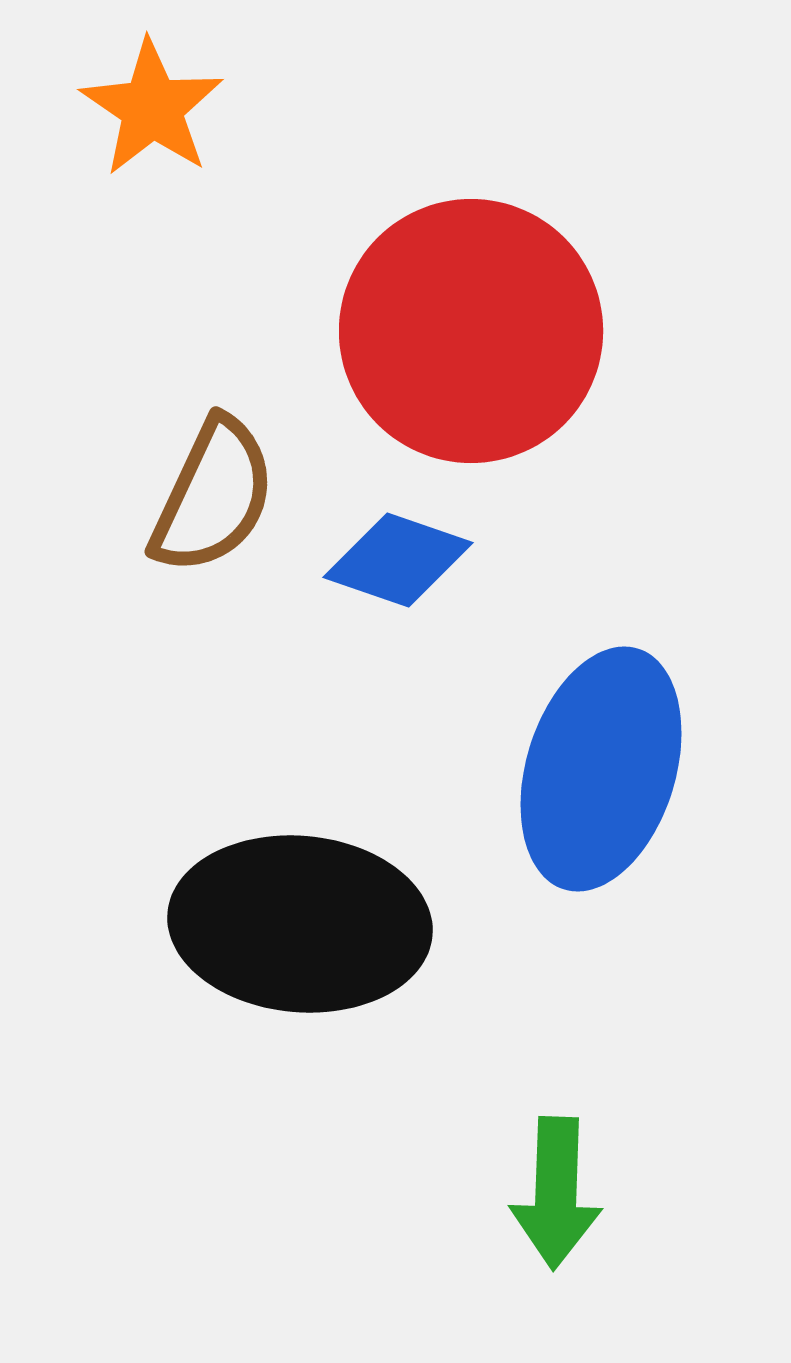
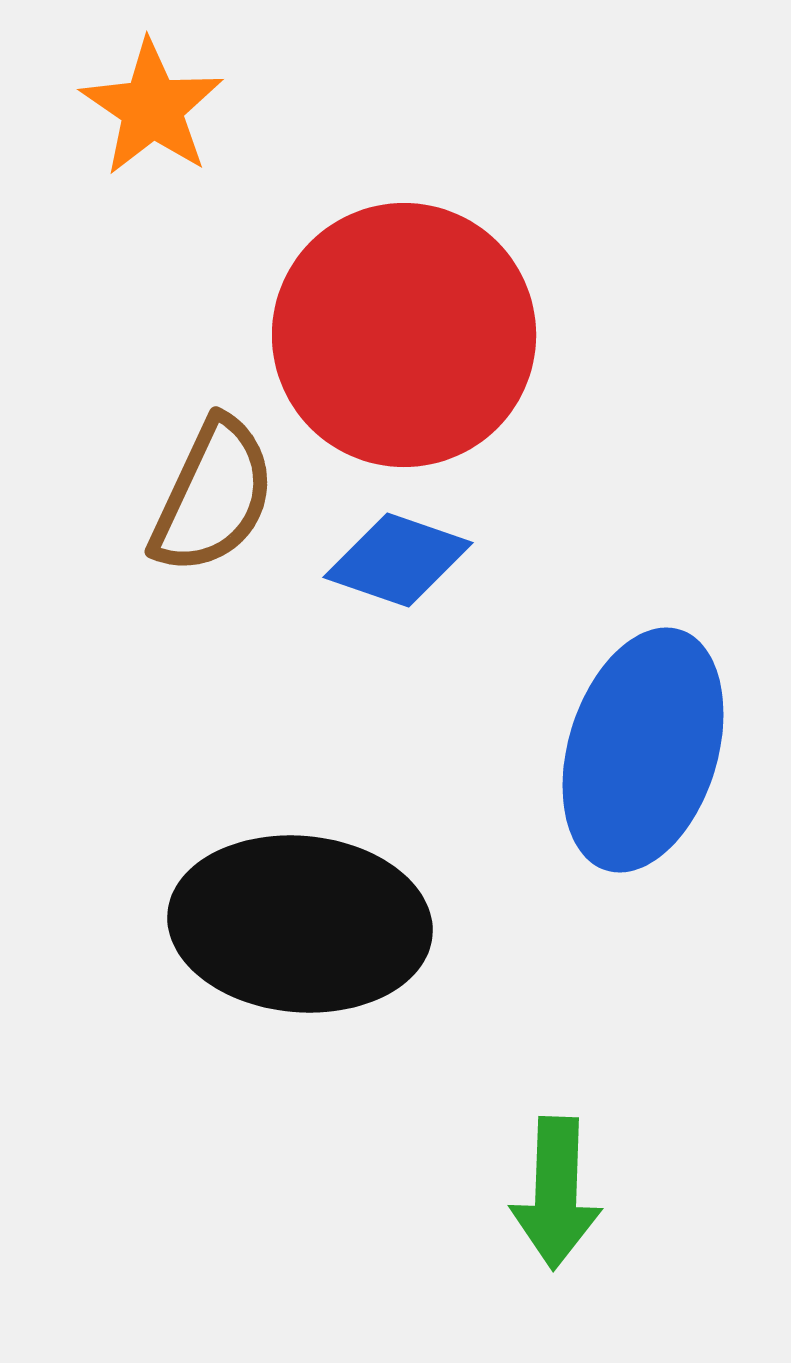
red circle: moved 67 px left, 4 px down
blue ellipse: moved 42 px right, 19 px up
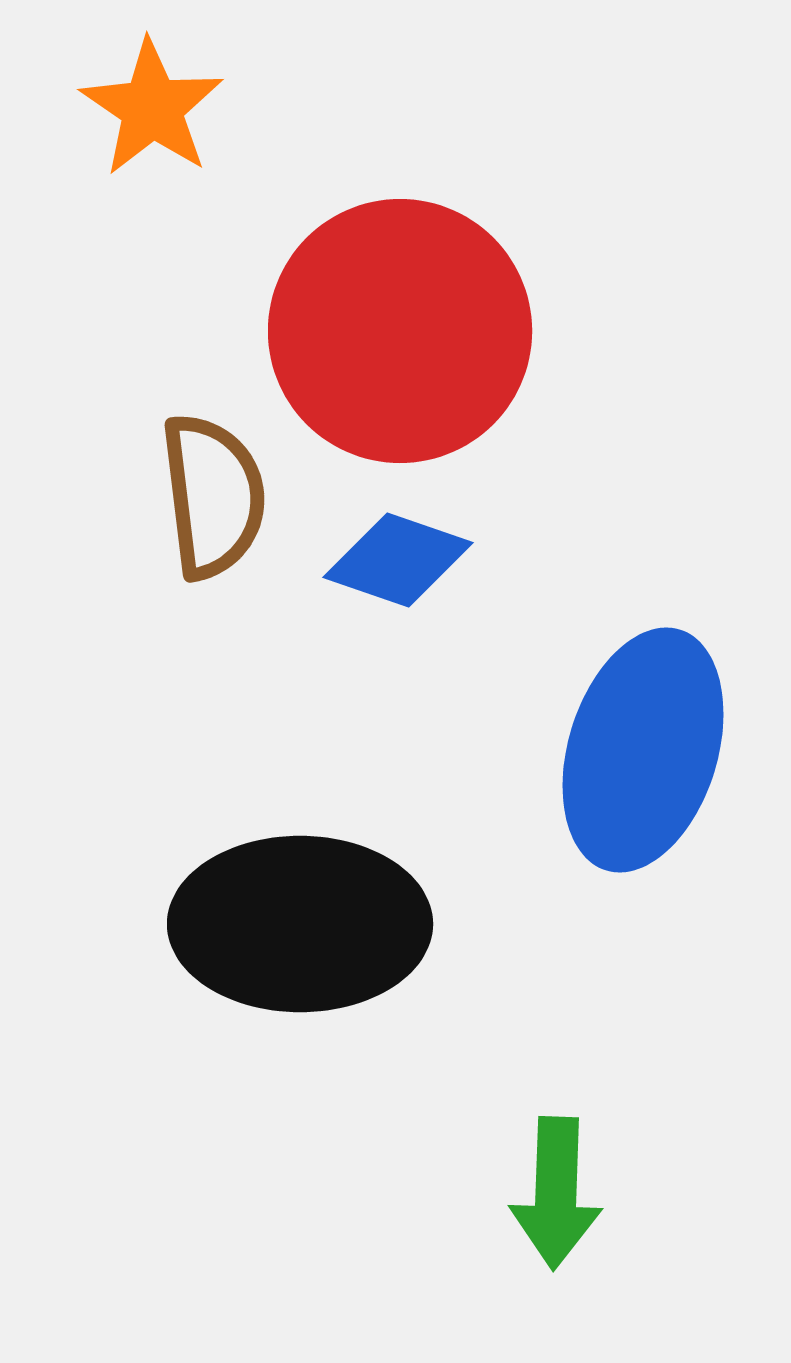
red circle: moved 4 px left, 4 px up
brown semicircle: rotated 32 degrees counterclockwise
black ellipse: rotated 5 degrees counterclockwise
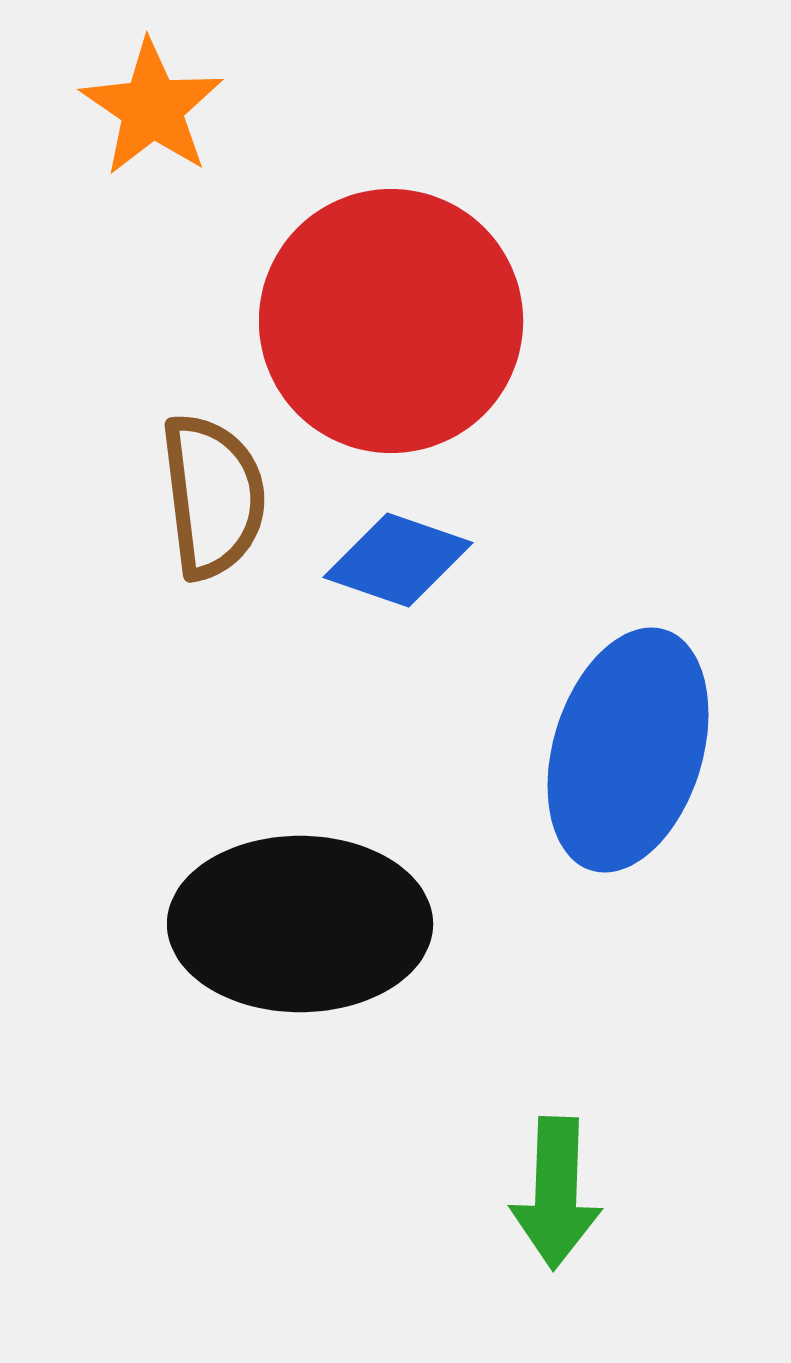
red circle: moved 9 px left, 10 px up
blue ellipse: moved 15 px left
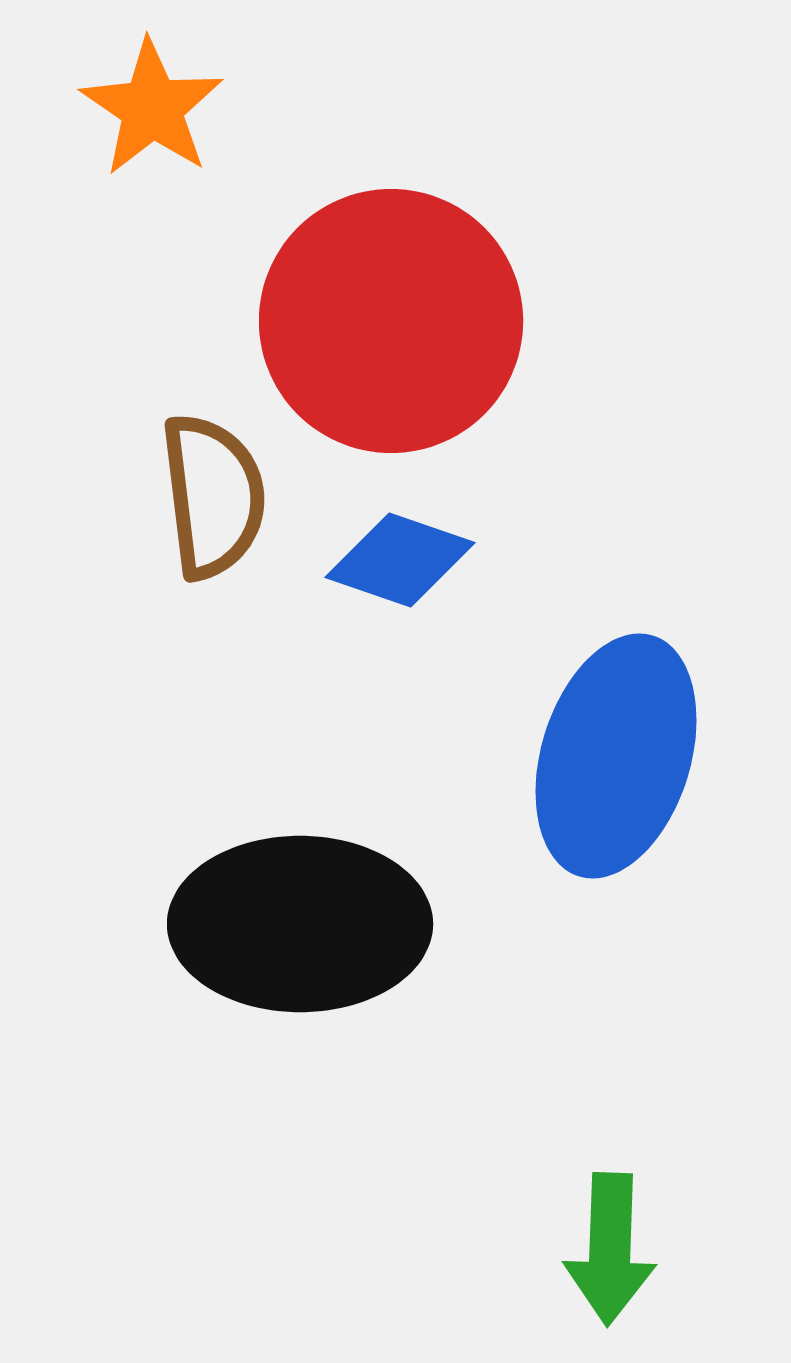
blue diamond: moved 2 px right
blue ellipse: moved 12 px left, 6 px down
green arrow: moved 54 px right, 56 px down
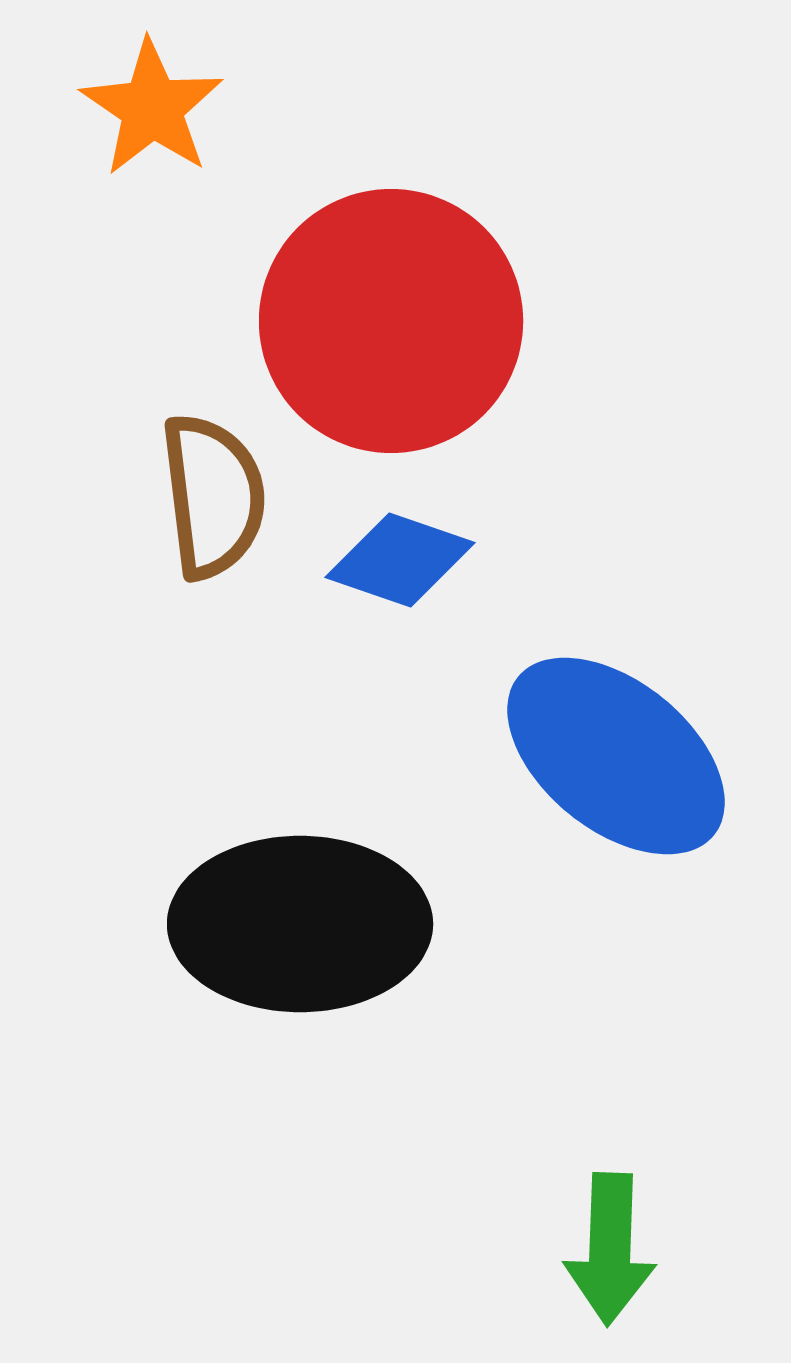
blue ellipse: rotated 68 degrees counterclockwise
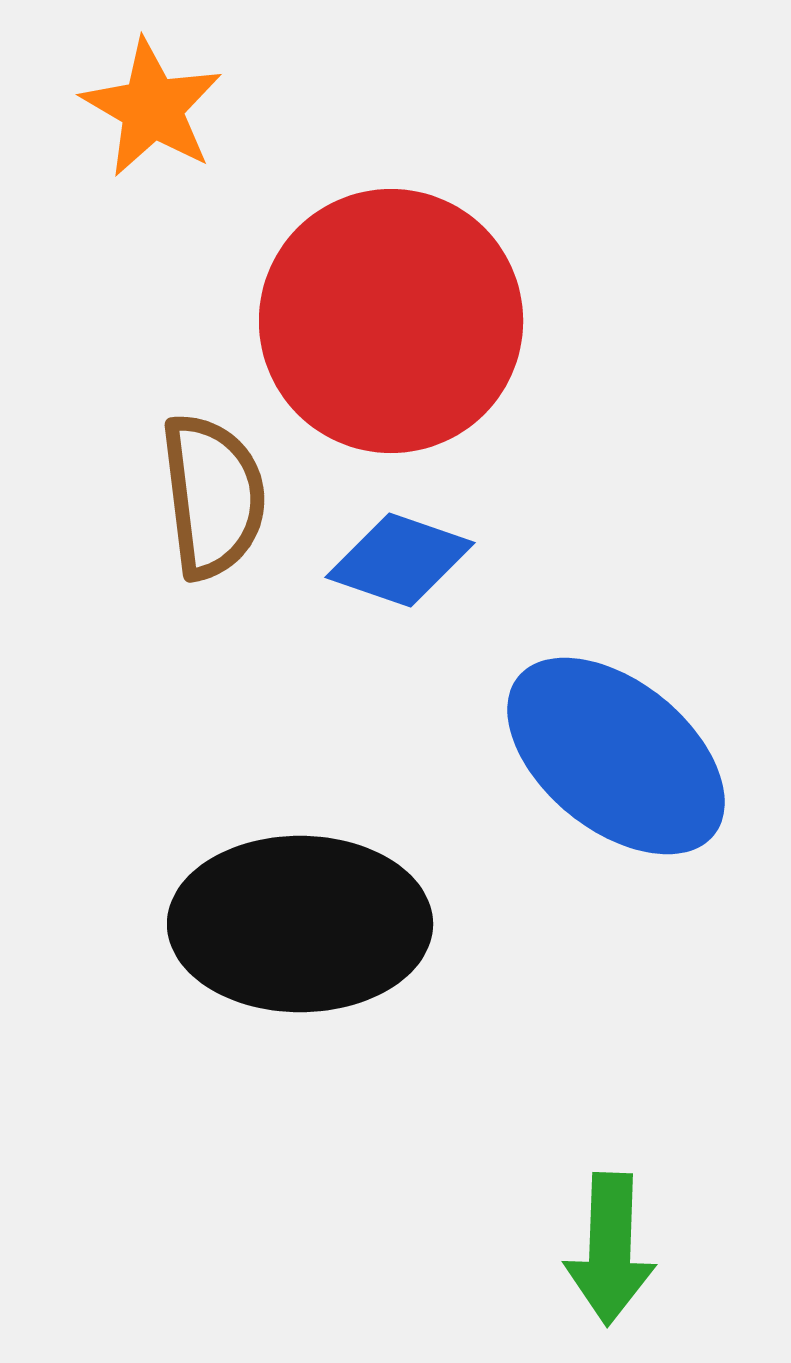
orange star: rotated 4 degrees counterclockwise
